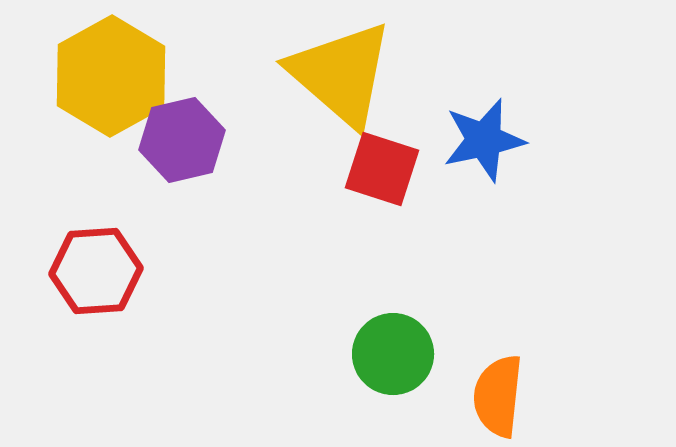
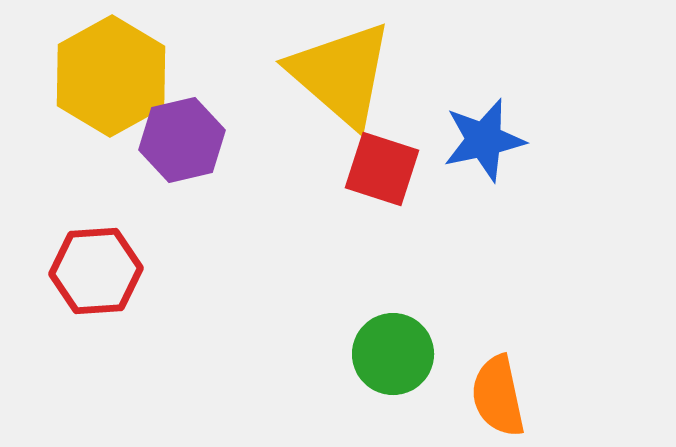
orange semicircle: rotated 18 degrees counterclockwise
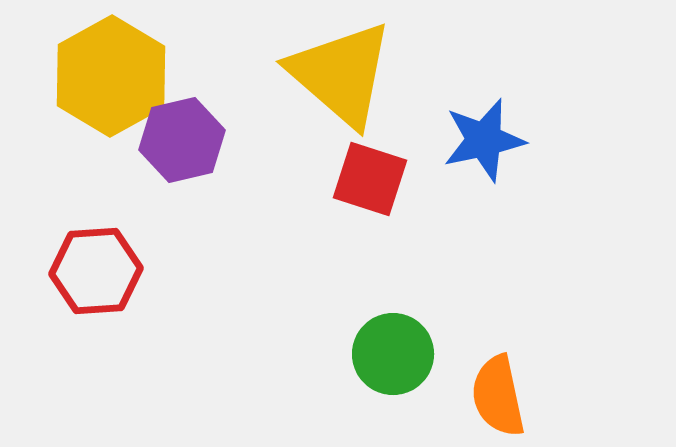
red square: moved 12 px left, 10 px down
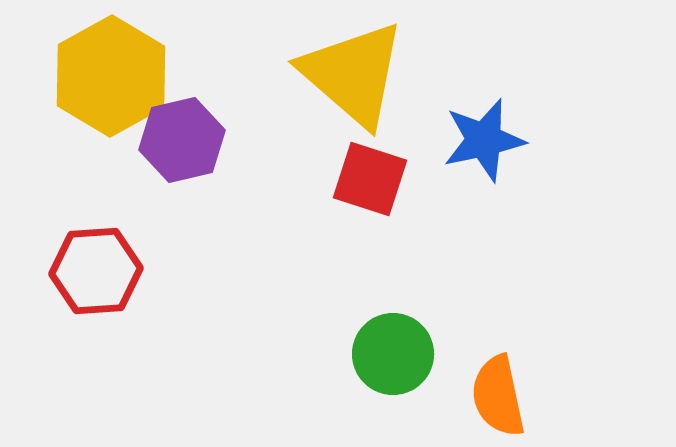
yellow triangle: moved 12 px right
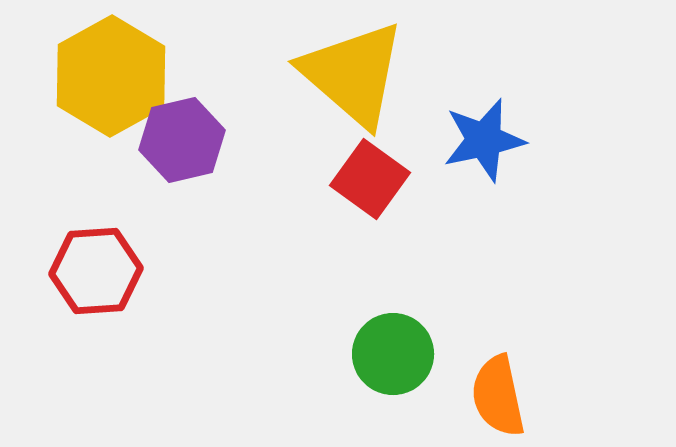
red square: rotated 18 degrees clockwise
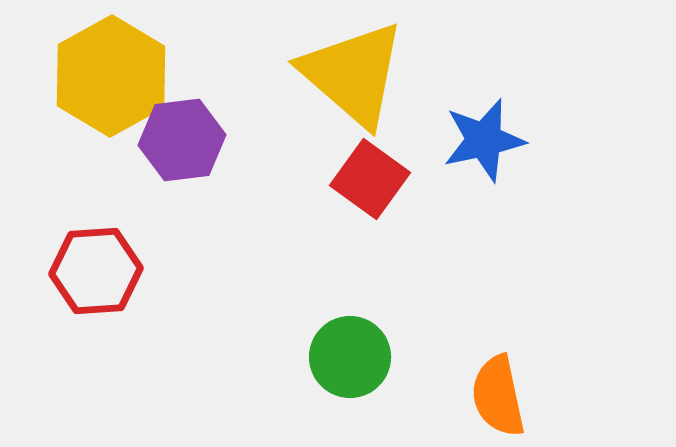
purple hexagon: rotated 6 degrees clockwise
green circle: moved 43 px left, 3 px down
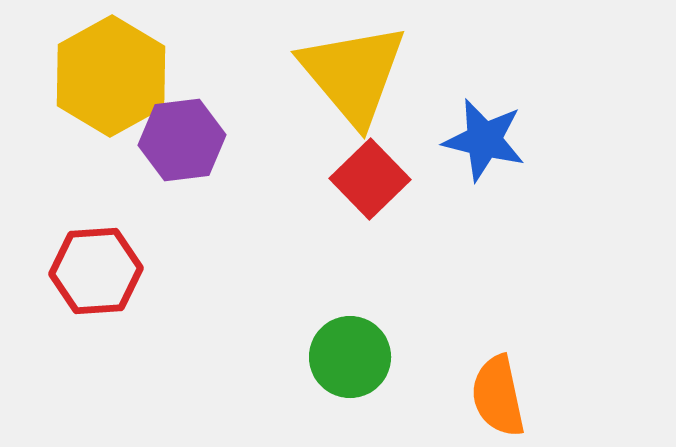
yellow triangle: rotated 9 degrees clockwise
blue star: rotated 26 degrees clockwise
red square: rotated 10 degrees clockwise
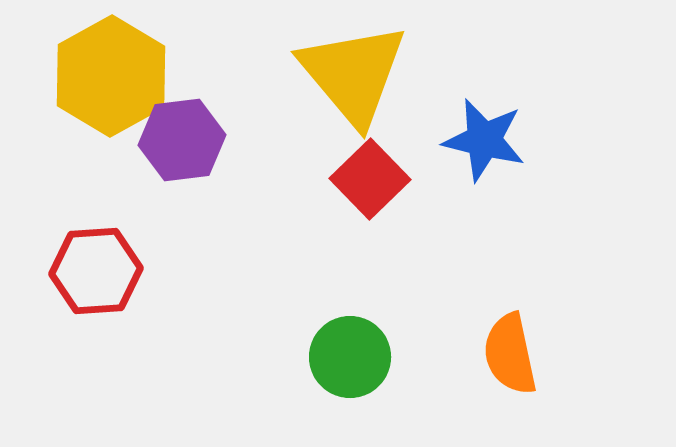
orange semicircle: moved 12 px right, 42 px up
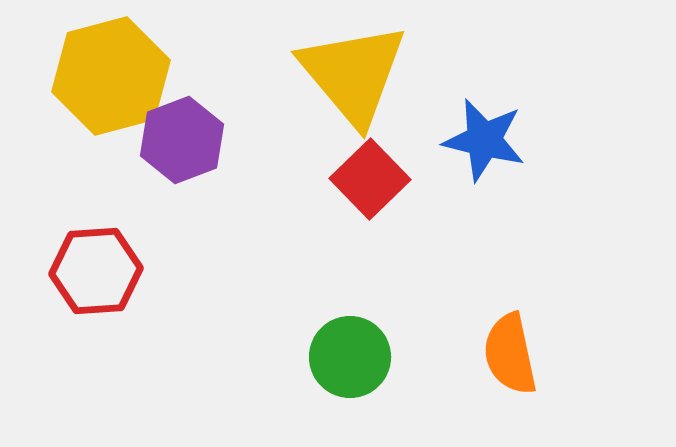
yellow hexagon: rotated 14 degrees clockwise
purple hexagon: rotated 14 degrees counterclockwise
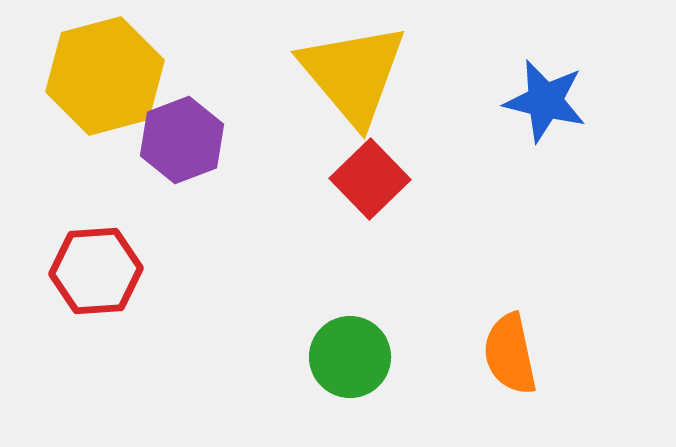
yellow hexagon: moved 6 px left
blue star: moved 61 px right, 39 px up
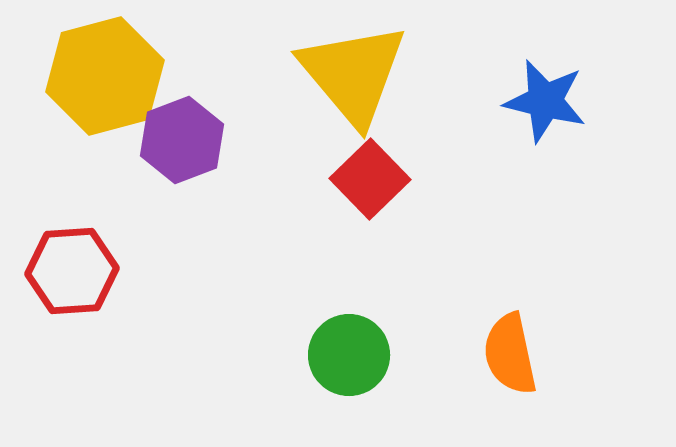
red hexagon: moved 24 px left
green circle: moved 1 px left, 2 px up
